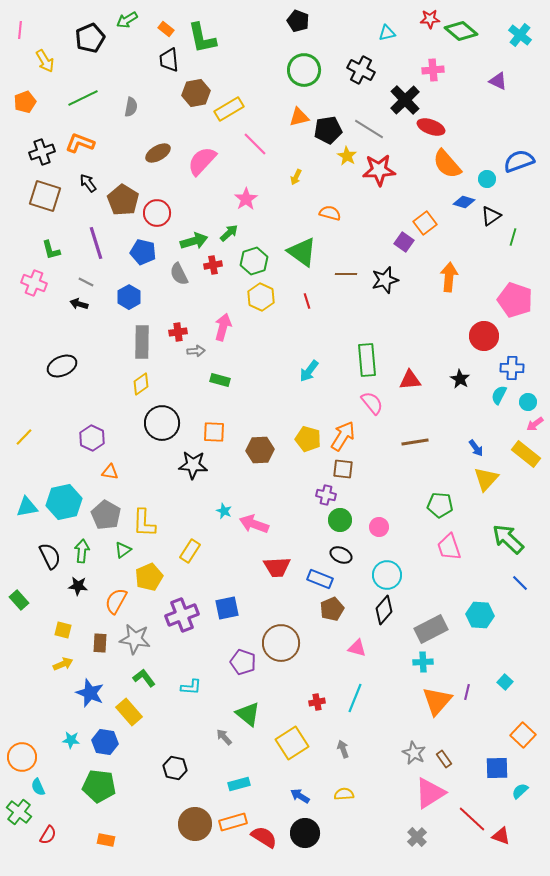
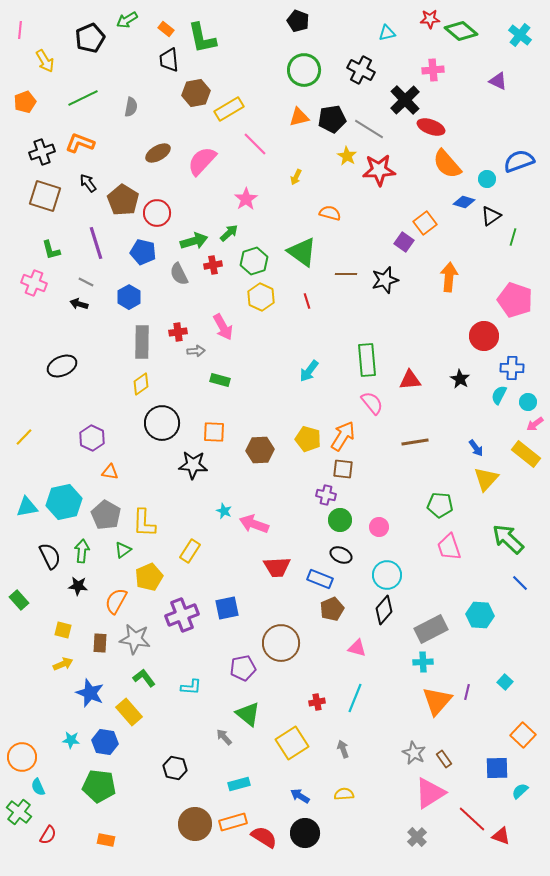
black pentagon at (328, 130): moved 4 px right, 11 px up
pink arrow at (223, 327): rotated 136 degrees clockwise
purple pentagon at (243, 662): moved 6 px down; rotated 30 degrees counterclockwise
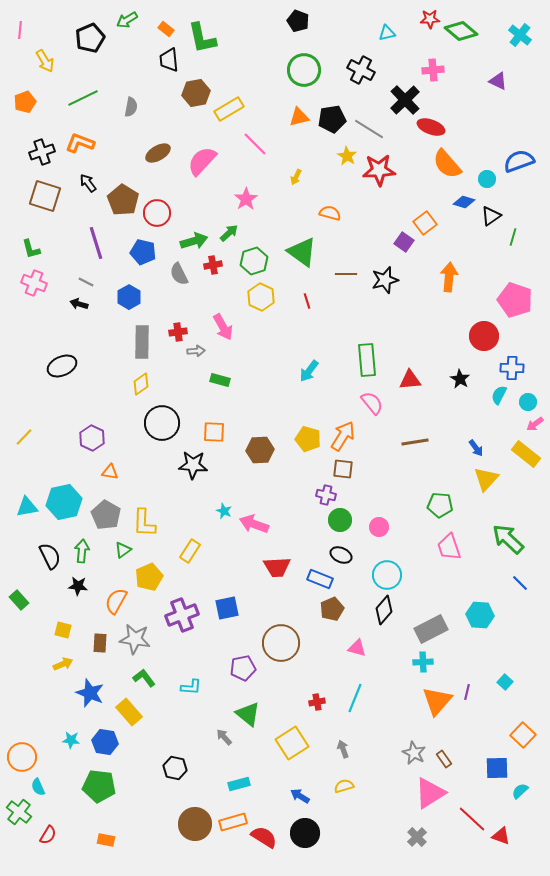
green L-shape at (51, 250): moved 20 px left, 1 px up
yellow semicircle at (344, 794): moved 8 px up; rotated 12 degrees counterclockwise
